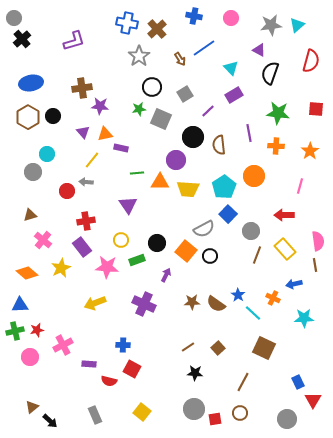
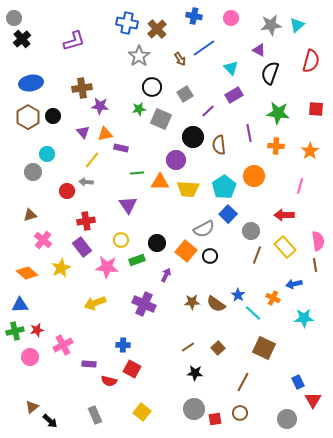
yellow rectangle at (285, 249): moved 2 px up
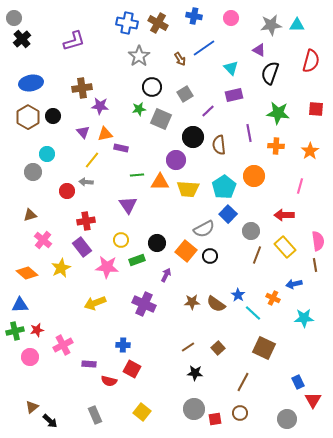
cyan triangle at (297, 25): rotated 42 degrees clockwise
brown cross at (157, 29): moved 1 px right, 6 px up; rotated 18 degrees counterclockwise
purple rectangle at (234, 95): rotated 18 degrees clockwise
green line at (137, 173): moved 2 px down
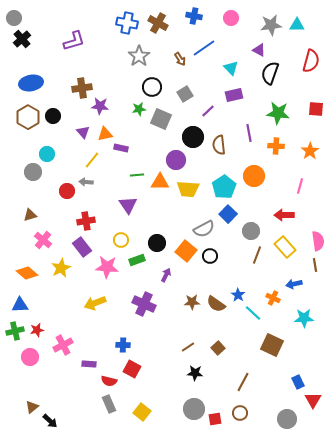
brown square at (264, 348): moved 8 px right, 3 px up
gray rectangle at (95, 415): moved 14 px right, 11 px up
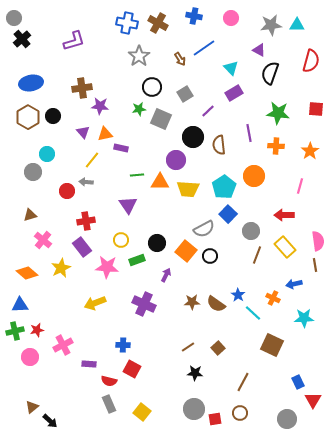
purple rectangle at (234, 95): moved 2 px up; rotated 18 degrees counterclockwise
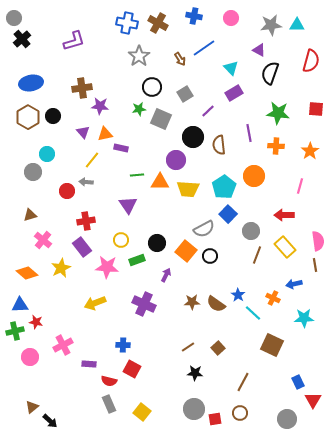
red star at (37, 330): moved 1 px left, 8 px up; rotated 24 degrees clockwise
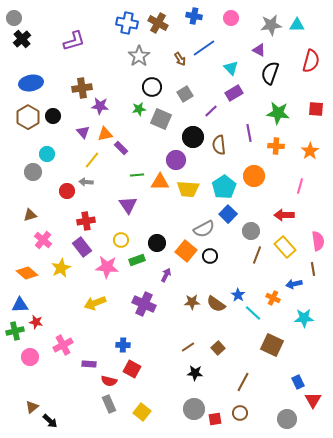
purple line at (208, 111): moved 3 px right
purple rectangle at (121, 148): rotated 32 degrees clockwise
brown line at (315, 265): moved 2 px left, 4 px down
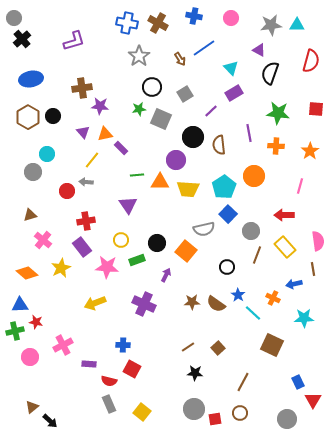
blue ellipse at (31, 83): moved 4 px up
gray semicircle at (204, 229): rotated 15 degrees clockwise
black circle at (210, 256): moved 17 px right, 11 px down
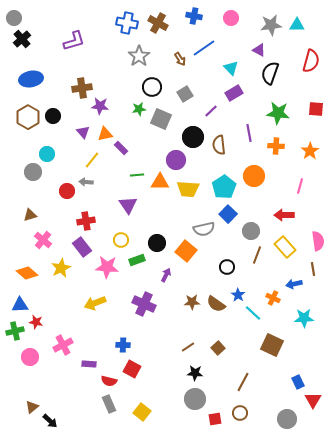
gray circle at (194, 409): moved 1 px right, 10 px up
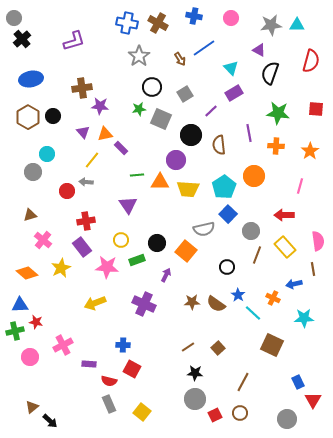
black circle at (193, 137): moved 2 px left, 2 px up
red square at (215, 419): moved 4 px up; rotated 16 degrees counterclockwise
